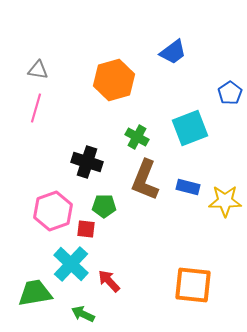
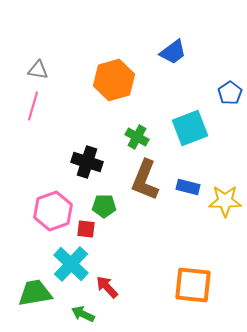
pink line: moved 3 px left, 2 px up
red arrow: moved 2 px left, 6 px down
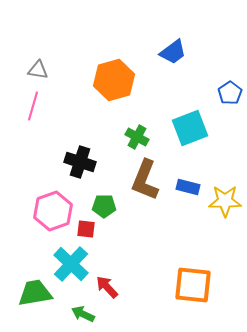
black cross: moved 7 px left
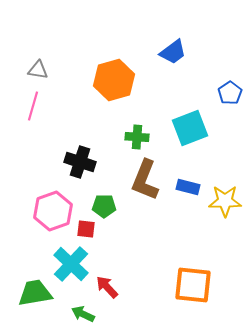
green cross: rotated 25 degrees counterclockwise
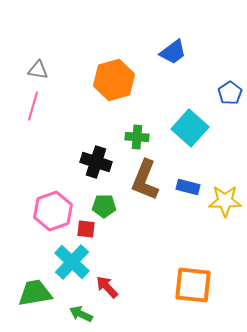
cyan square: rotated 27 degrees counterclockwise
black cross: moved 16 px right
cyan cross: moved 1 px right, 2 px up
green arrow: moved 2 px left
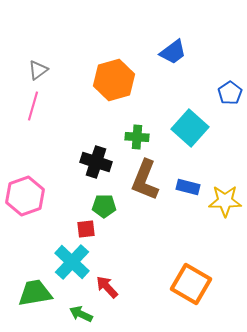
gray triangle: rotated 45 degrees counterclockwise
pink hexagon: moved 28 px left, 15 px up
red square: rotated 12 degrees counterclockwise
orange square: moved 2 px left, 1 px up; rotated 24 degrees clockwise
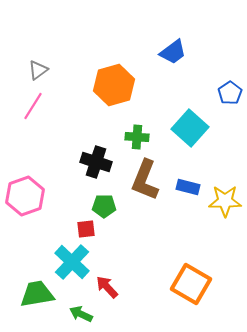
orange hexagon: moved 5 px down
pink line: rotated 16 degrees clockwise
green trapezoid: moved 2 px right, 1 px down
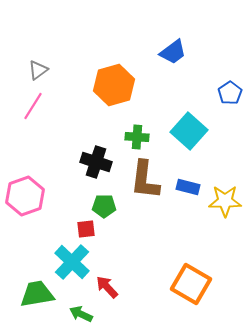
cyan square: moved 1 px left, 3 px down
brown L-shape: rotated 15 degrees counterclockwise
